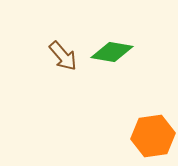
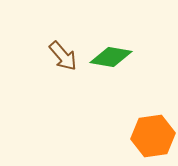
green diamond: moved 1 px left, 5 px down
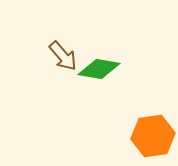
green diamond: moved 12 px left, 12 px down
